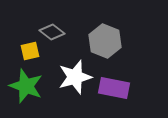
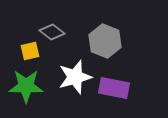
green star: rotated 20 degrees counterclockwise
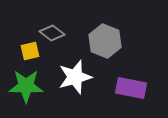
gray diamond: moved 1 px down
purple rectangle: moved 17 px right
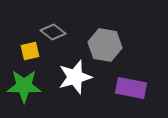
gray diamond: moved 1 px right, 1 px up
gray hexagon: moved 4 px down; rotated 12 degrees counterclockwise
green star: moved 2 px left
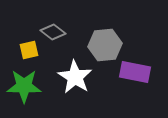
gray hexagon: rotated 16 degrees counterclockwise
yellow square: moved 1 px left, 1 px up
white star: rotated 24 degrees counterclockwise
purple rectangle: moved 4 px right, 16 px up
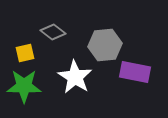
yellow square: moved 4 px left, 3 px down
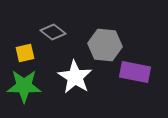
gray hexagon: rotated 12 degrees clockwise
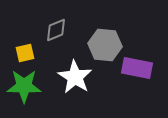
gray diamond: moved 3 px right, 2 px up; rotated 60 degrees counterclockwise
purple rectangle: moved 2 px right, 4 px up
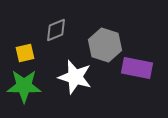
gray hexagon: rotated 12 degrees clockwise
white star: rotated 16 degrees counterclockwise
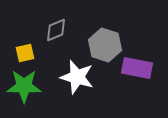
white star: moved 2 px right
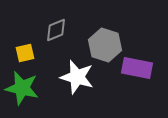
green star: moved 2 px left, 2 px down; rotated 12 degrees clockwise
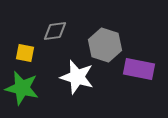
gray diamond: moved 1 px left, 1 px down; rotated 15 degrees clockwise
yellow square: rotated 24 degrees clockwise
purple rectangle: moved 2 px right, 1 px down
